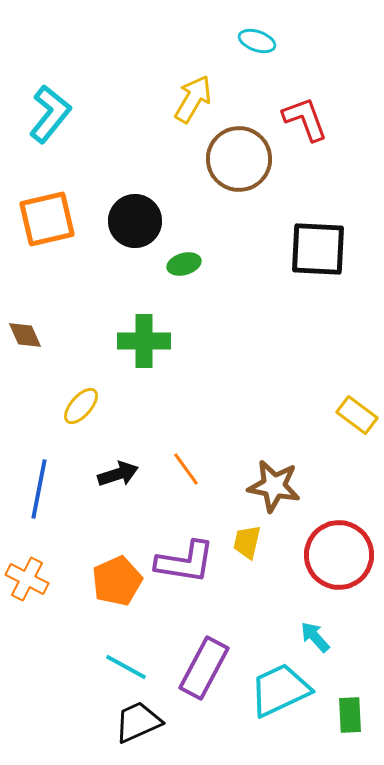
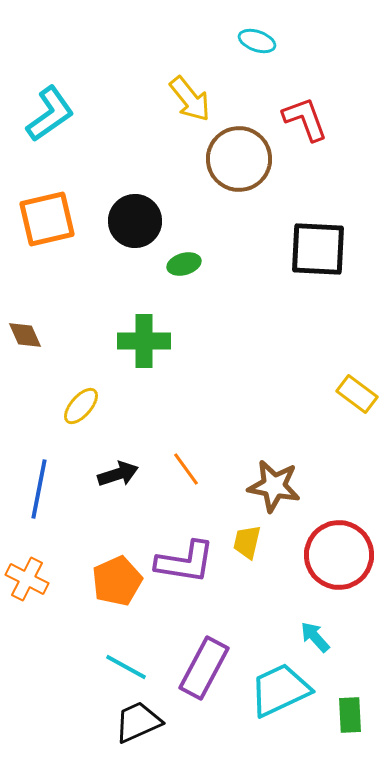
yellow arrow: moved 3 px left; rotated 111 degrees clockwise
cyan L-shape: rotated 16 degrees clockwise
yellow rectangle: moved 21 px up
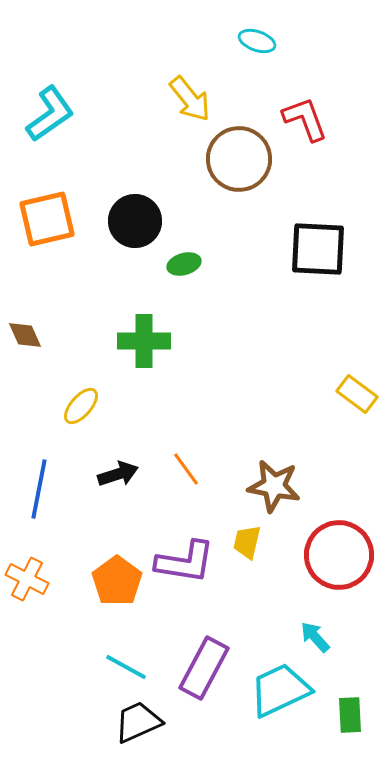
orange pentagon: rotated 12 degrees counterclockwise
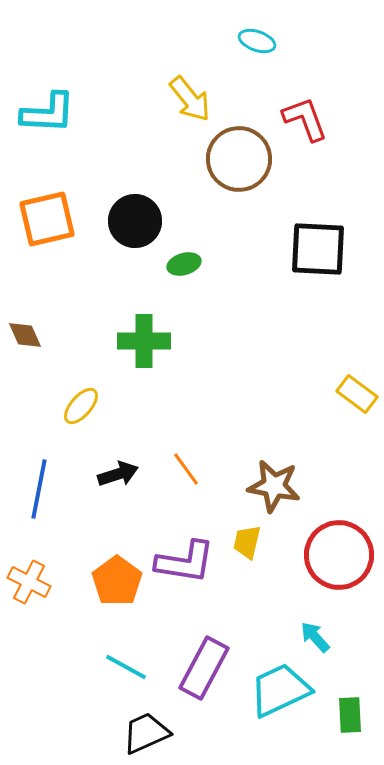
cyan L-shape: moved 2 px left, 1 px up; rotated 38 degrees clockwise
orange cross: moved 2 px right, 3 px down
black trapezoid: moved 8 px right, 11 px down
